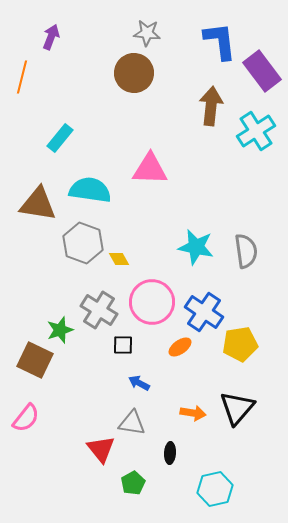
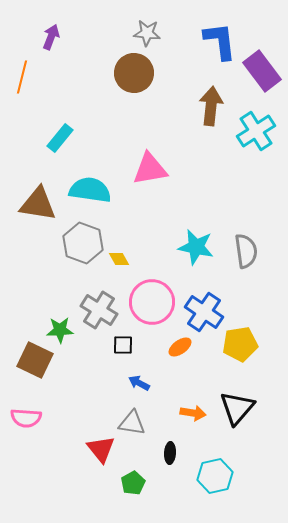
pink triangle: rotated 12 degrees counterclockwise
green star: rotated 16 degrees clockwise
pink semicircle: rotated 56 degrees clockwise
cyan hexagon: moved 13 px up
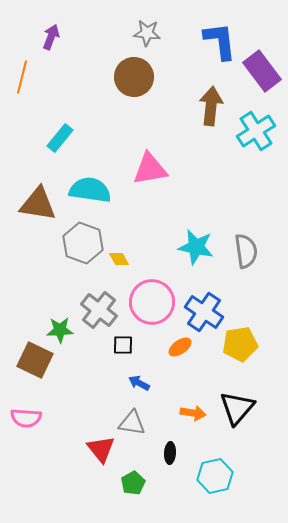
brown circle: moved 4 px down
gray cross: rotated 6 degrees clockwise
